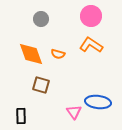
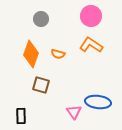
orange diamond: rotated 40 degrees clockwise
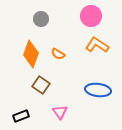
orange L-shape: moved 6 px right
orange semicircle: rotated 16 degrees clockwise
brown square: rotated 18 degrees clockwise
blue ellipse: moved 12 px up
pink triangle: moved 14 px left
black rectangle: rotated 70 degrees clockwise
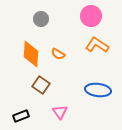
orange diamond: rotated 16 degrees counterclockwise
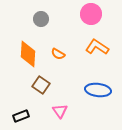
pink circle: moved 2 px up
orange L-shape: moved 2 px down
orange diamond: moved 3 px left
pink triangle: moved 1 px up
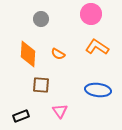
brown square: rotated 30 degrees counterclockwise
